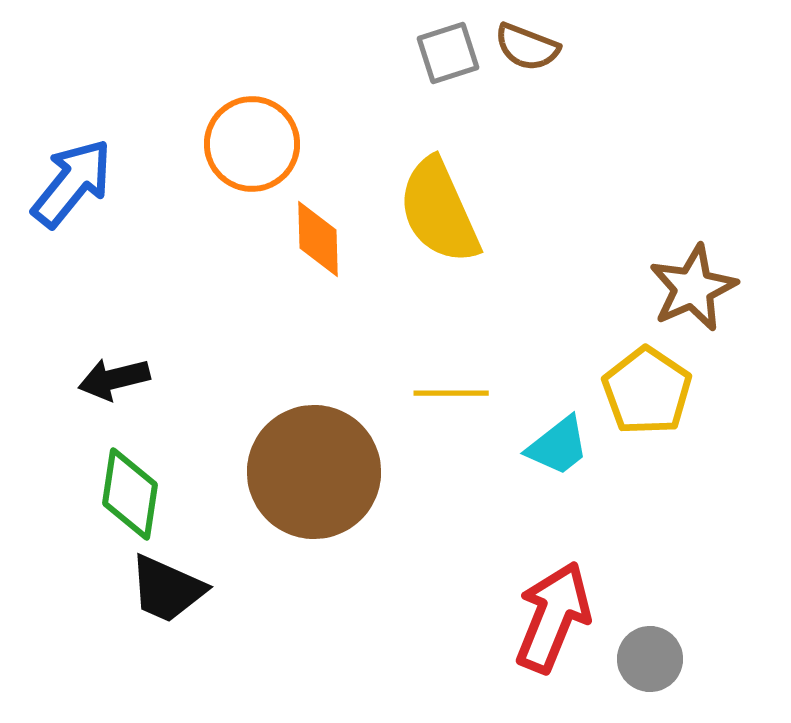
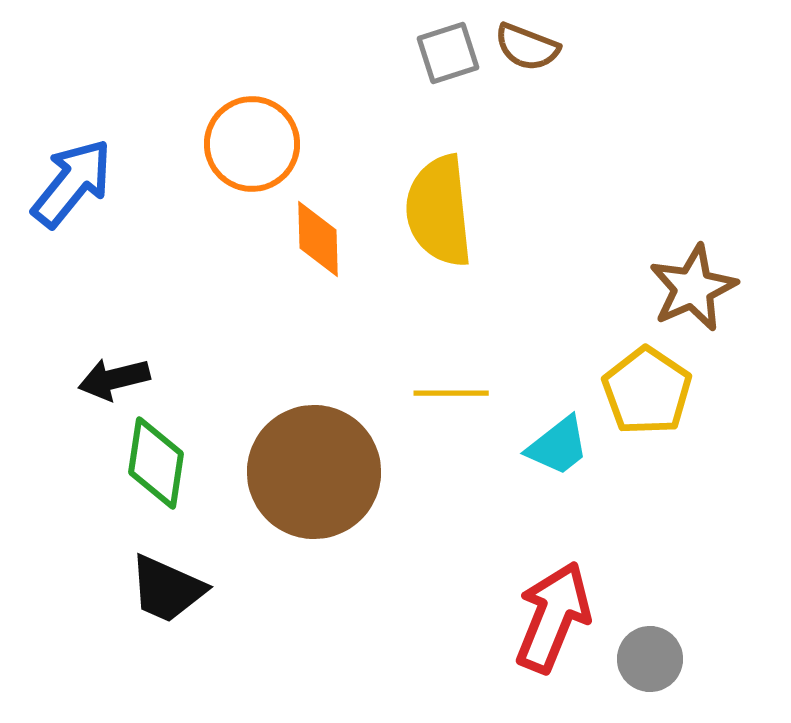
yellow semicircle: rotated 18 degrees clockwise
green diamond: moved 26 px right, 31 px up
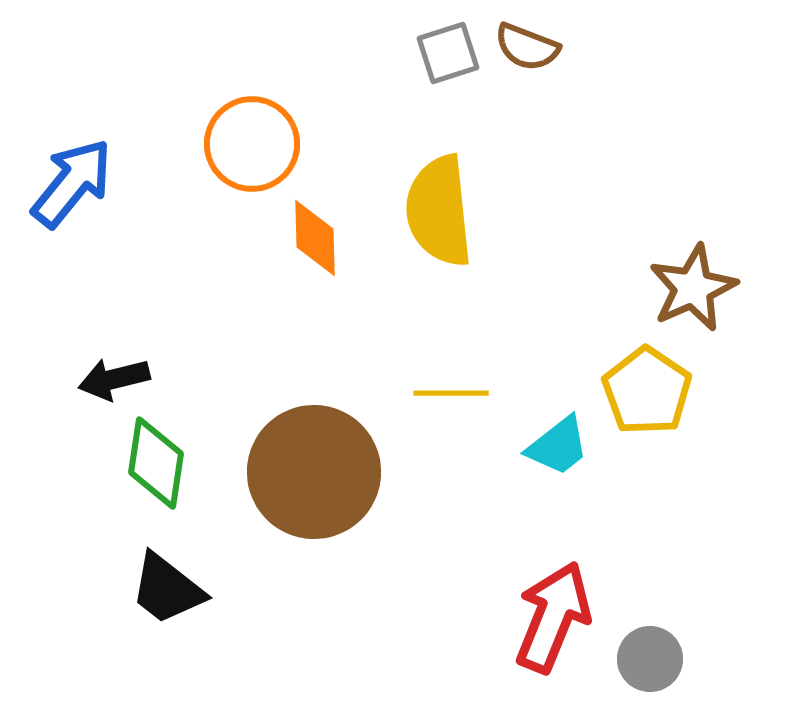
orange diamond: moved 3 px left, 1 px up
black trapezoid: rotated 14 degrees clockwise
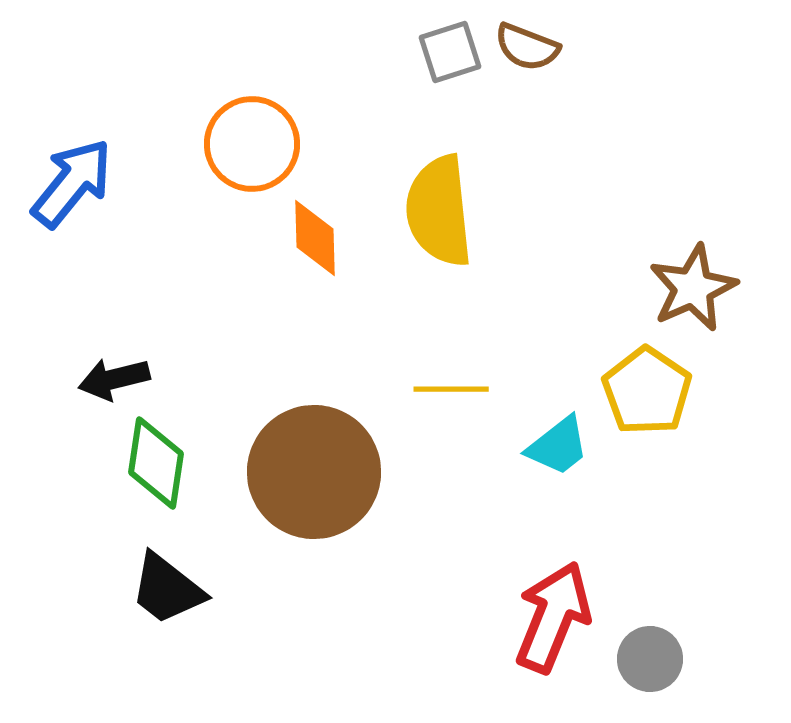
gray square: moved 2 px right, 1 px up
yellow line: moved 4 px up
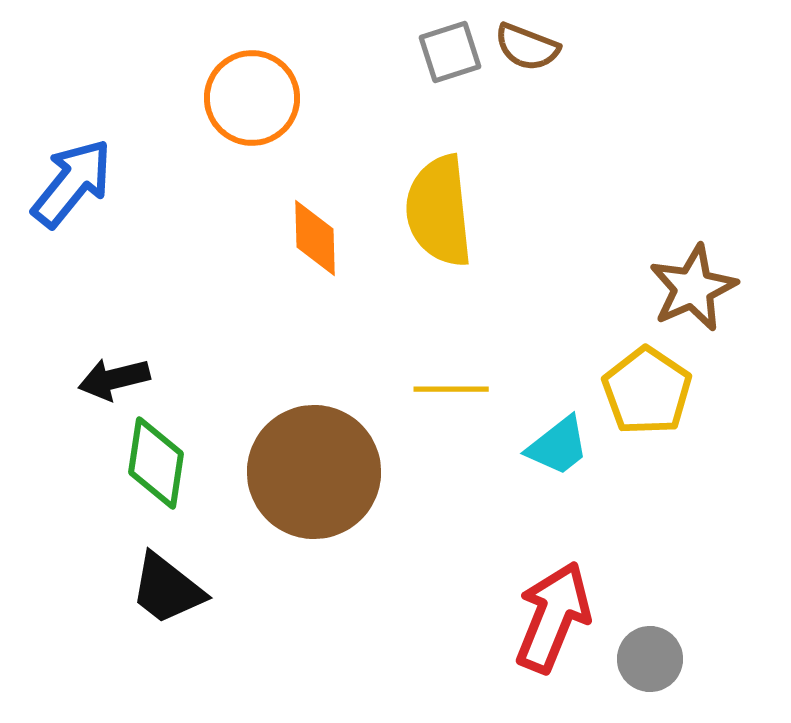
orange circle: moved 46 px up
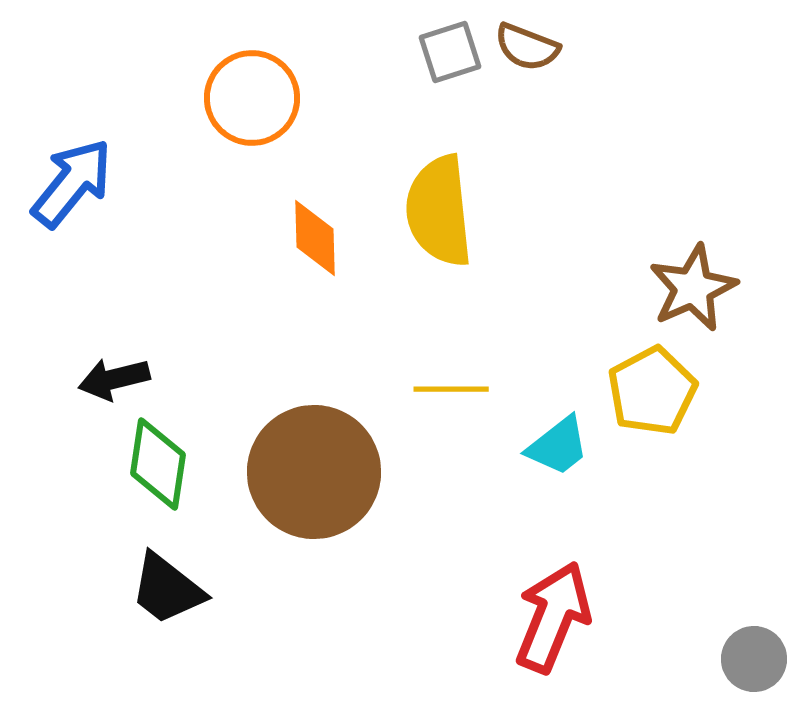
yellow pentagon: moved 5 px right; rotated 10 degrees clockwise
green diamond: moved 2 px right, 1 px down
gray circle: moved 104 px right
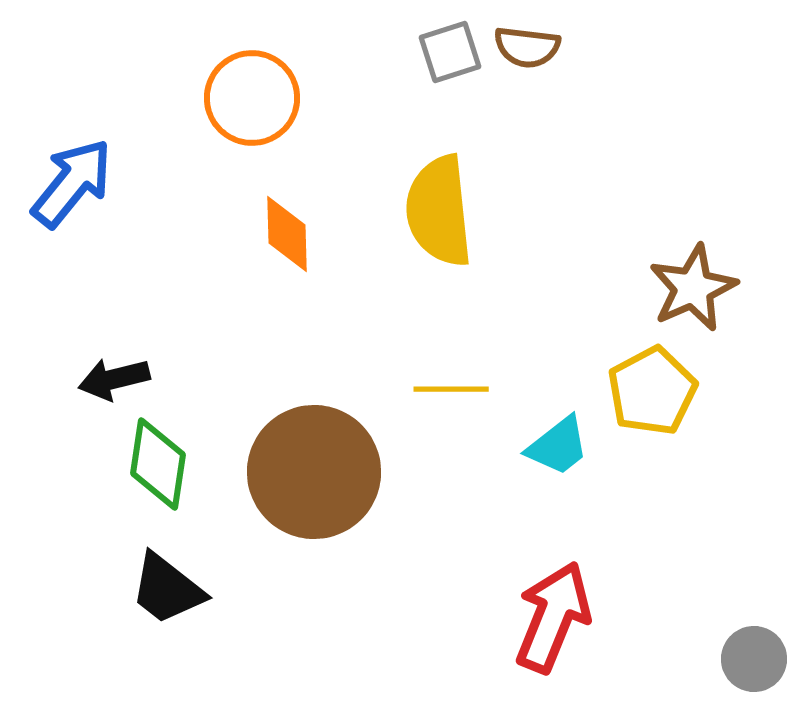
brown semicircle: rotated 14 degrees counterclockwise
orange diamond: moved 28 px left, 4 px up
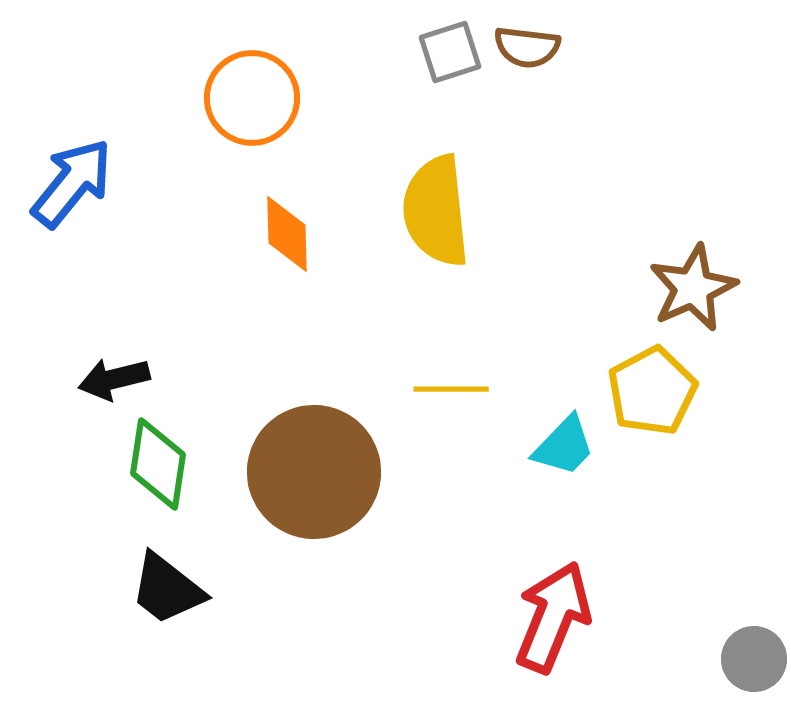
yellow semicircle: moved 3 px left
cyan trapezoid: moved 6 px right; rotated 8 degrees counterclockwise
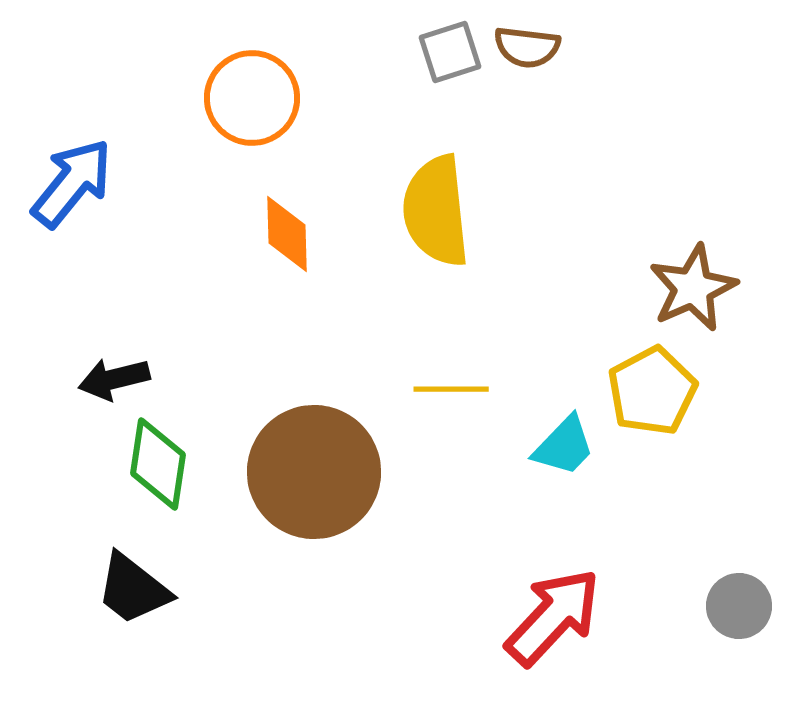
black trapezoid: moved 34 px left
red arrow: rotated 21 degrees clockwise
gray circle: moved 15 px left, 53 px up
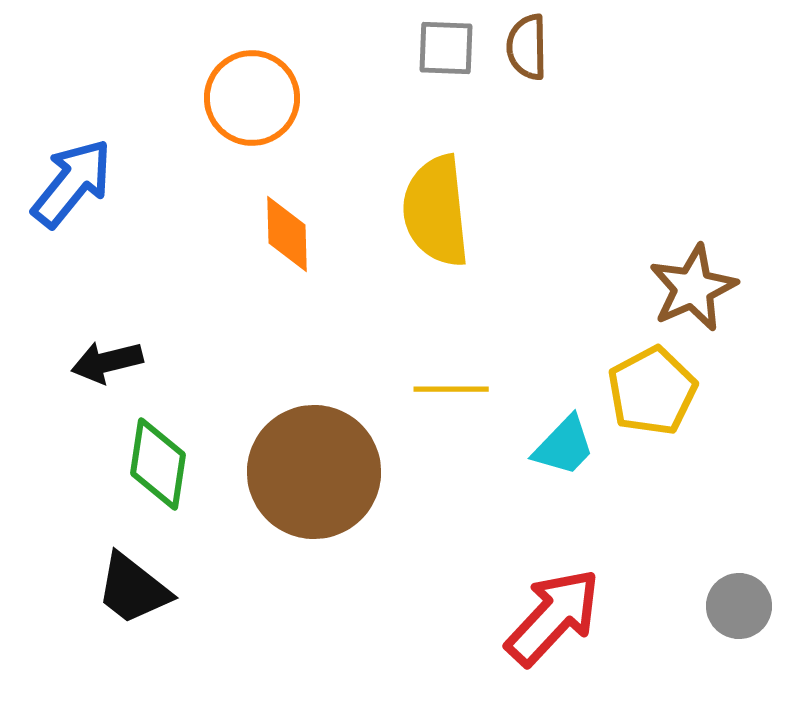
brown semicircle: rotated 82 degrees clockwise
gray square: moved 4 px left, 4 px up; rotated 20 degrees clockwise
black arrow: moved 7 px left, 17 px up
